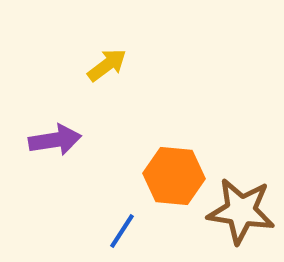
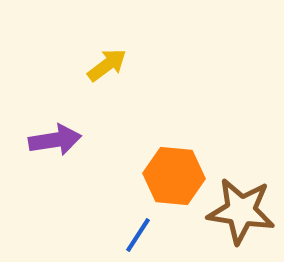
blue line: moved 16 px right, 4 px down
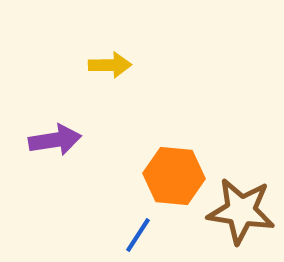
yellow arrow: moved 3 px right; rotated 36 degrees clockwise
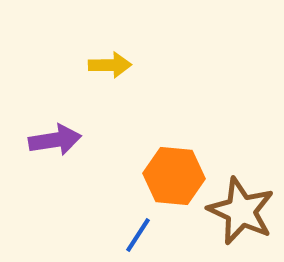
brown star: rotated 16 degrees clockwise
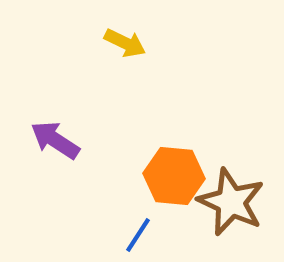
yellow arrow: moved 15 px right, 22 px up; rotated 27 degrees clockwise
purple arrow: rotated 138 degrees counterclockwise
brown star: moved 10 px left, 9 px up
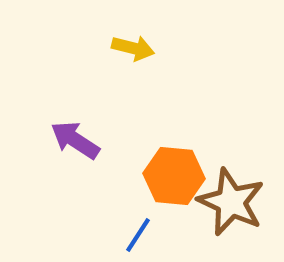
yellow arrow: moved 8 px right, 5 px down; rotated 12 degrees counterclockwise
purple arrow: moved 20 px right
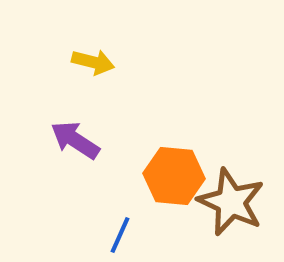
yellow arrow: moved 40 px left, 14 px down
blue line: moved 18 px left; rotated 9 degrees counterclockwise
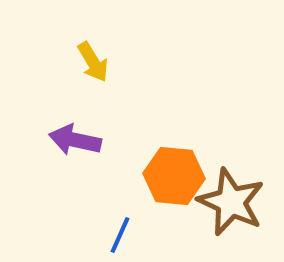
yellow arrow: rotated 45 degrees clockwise
purple arrow: rotated 21 degrees counterclockwise
